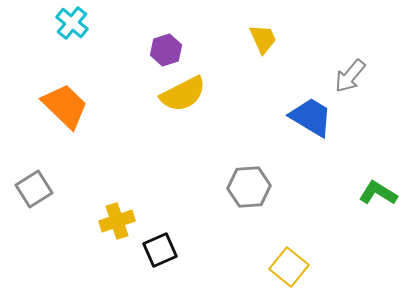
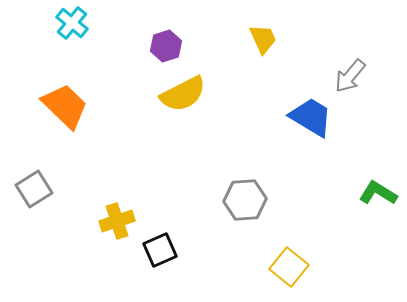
purple hexagon: moved 4 px up
gray hexagon: moved 4 px left, 13 px down
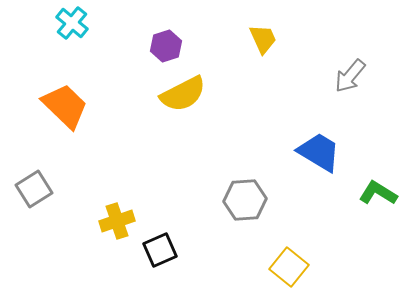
blue trapezoid: moved 8 px right, 35 px down
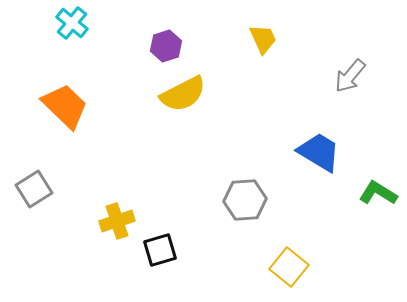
black square: rotated 8 degrees clockwise
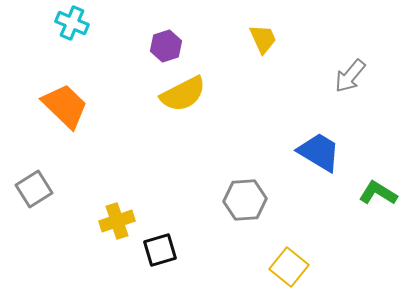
cyan cross: rotated 16 degrees counterclockwise
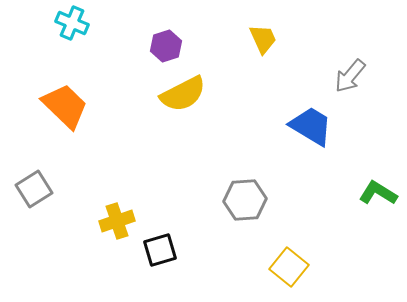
blue trapezoid: moved 8 px left, 26 px up
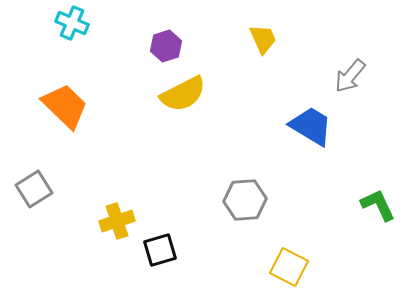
green L-shape: moved 12 px down; rotated 33 degrees clockwise
yellow square: rotated 12 degrees counterclockwise
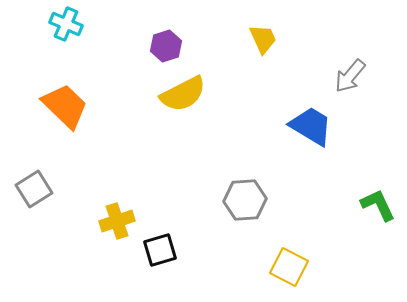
cyan cross: moved 6 px left, 1 px down
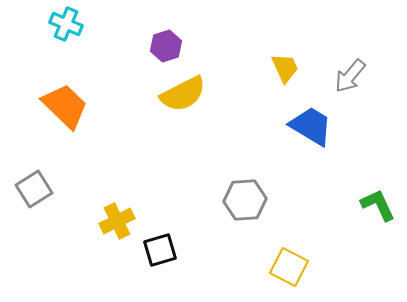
yellow trapezoid: moved 22 px right, 29 px down
yellow cross: rotated 8 degrees counterclockwise
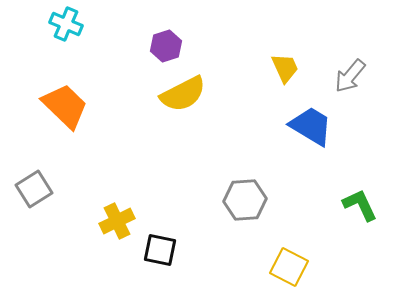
green L-shape: moved 18 px left
black square: rotated 28 degrees clockwise
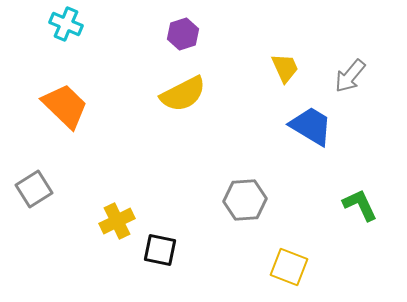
purple hexagon: moved 17 px right, 12 px up
yellow square: rotated 6 degrees counterclockwise
